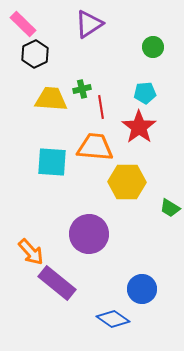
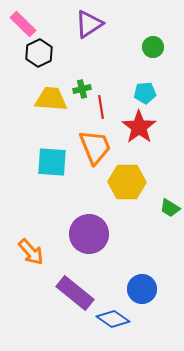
black hexagon: moved 4 px right, 1 px up
orange trapezoid: rotated 63 degrees clockwise
purple rectangle: moved 18 px right, 10 px down
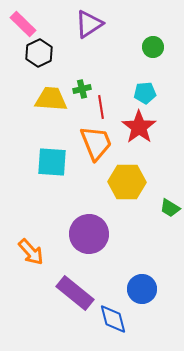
orange trapezoid: moved 1 px right, 4 px up
blue diamond: rotated 40 degrees clockwise
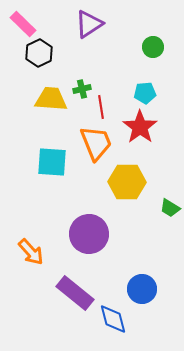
red star: moved 1 px right
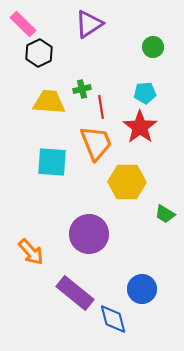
yellow trapezoid: moved 2 px left, 3 px down
green trapezoid: moved 5 px left, 6 px down
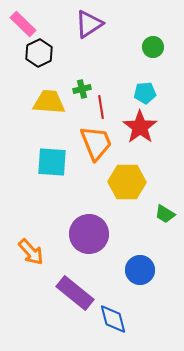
blue circle: moved 2 px left, 19 px up
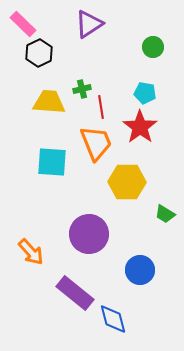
cyan pentagon: rotated 15 degrees clockwise
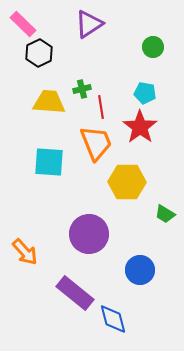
cyan square: moved 3 px left
orange arrow: moved 6 px left
